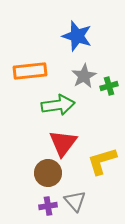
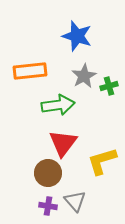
purple cross: rotated 18 degrees clockwise
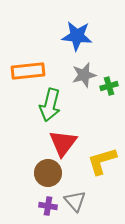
blue star: rotated 12 degrees counterclockwise
orange rectangle: moved 2 px left
gray star: moved 1 px up; rotated 15 degrees clockwise
green arrow: moved 8 px left; rotated 112 degrees clockwise
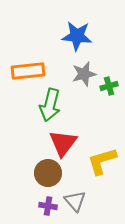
gray star: moved 1 px up
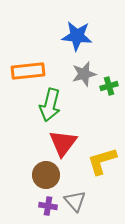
brown circle: moved 2 px left, 2 px down
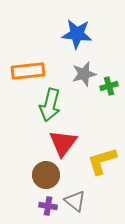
blue star: moved 2 px up
gray triangle: rotated 10 degrees counterclockwise
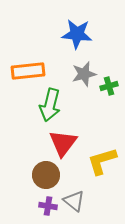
gray triangle: moved 1 px left
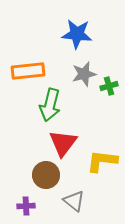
yellow L-shape: rotated 24 degrees clockwise
purple cross: moved 22 px left; rotated 12 degrees counterclockwise
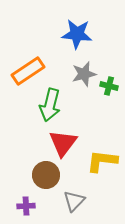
orange rectangle: rotated 28 degrees counterclockwise
green cross: rotated 30 degrees clockwise
gray triangle: rotated 35 degrees clockwise
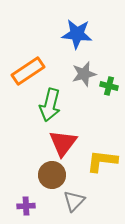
brown circle: moved 6 px right
